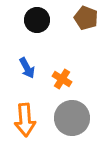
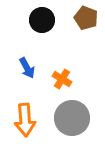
black circle: moved 5 px right
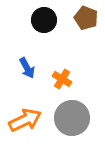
black circle: moved 2 px right
orange arrow: rotated 112 degrees counterclockwise
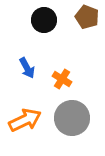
brown pentagon: moved 1 px right, 1 px up
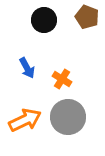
gray circle: moved 4 px left, 1 px up
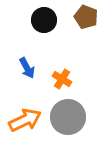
brown pentagon: moved 1 px left
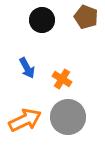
black circle: moved 2 px left
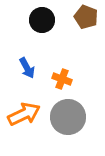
orange cross: rotated 12 degrees counterclockwise
orange arrow: moved 1 px left, 6 px up
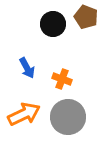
black circle: moved 11 px right, 4 px down
